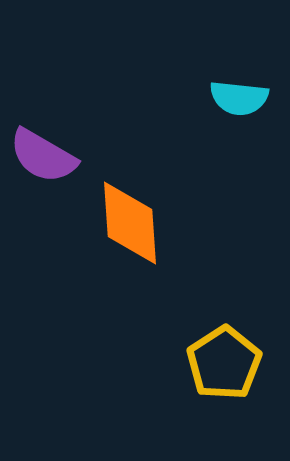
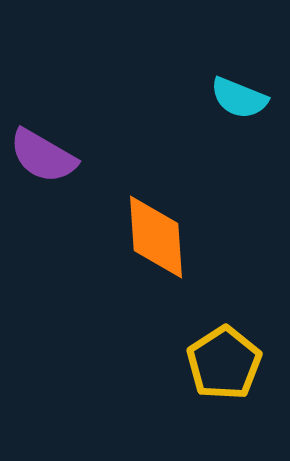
cyan semicircle: rotated 16 degrees clockwise
orange diamond: moved 26 px right, 14 px down
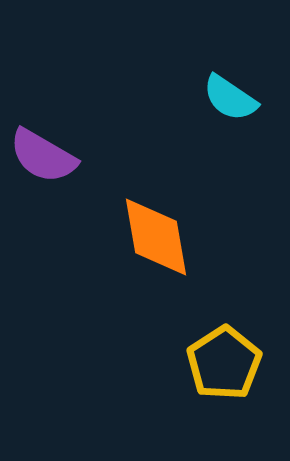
cyan semicircle: moved 9 px left; rotated 12 degrees clockwise
orange diamond: rotated 6 degrees counterclockwise
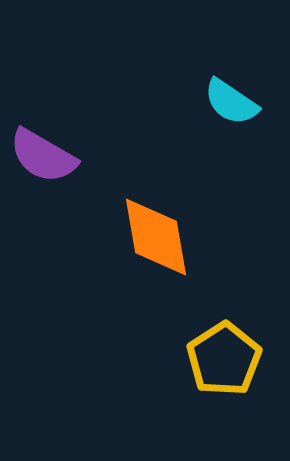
cyan semicircle: moved 1 px right, 4 px down
yellow pentagon: moved 4 px up
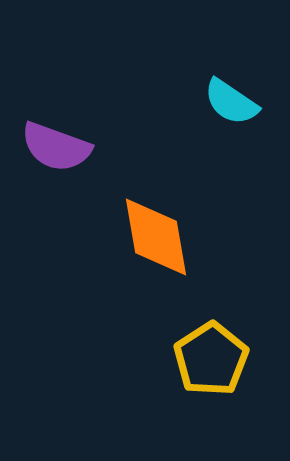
purple semicircle: moved 13 px right, 9 px up; rotated 10 degrees counterclockwise
yellow pentagon: moved 13 px left
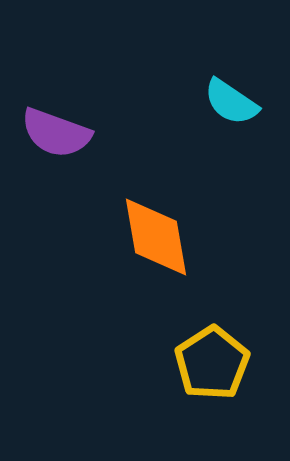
purple semicircle: moved 14 px up
yellow pentagon: moved 1 px right, 4 px down
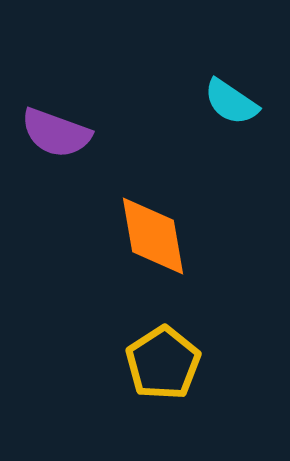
orange diamond: moved 3 px left, 1 px up
yellow pentagon: moved 49 px left
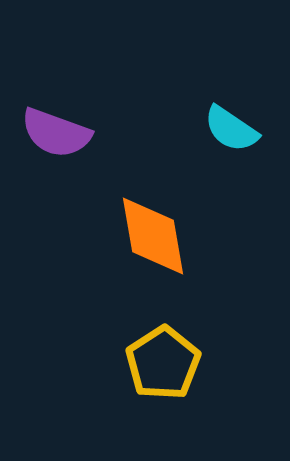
cyan semicircle: moved 27 px down
